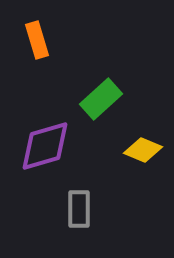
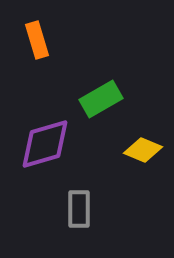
green rectangle: rotated 12 degrees clockwise
purple diamond: moved 2 px up
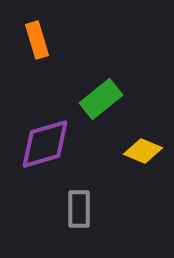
green rectangle: rotated 9 degrees counterclockwise
yellow diamond: moved 1 px down
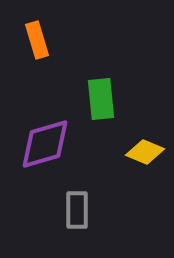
green rectangle: rotated 57 degrees counterclockwise
yellow diamond: moved 2 px right, 1 px down
gray rectangle: moved 2 px left, 1 px down
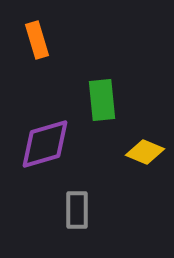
green rectangle: moved 1 px right, 1 px down
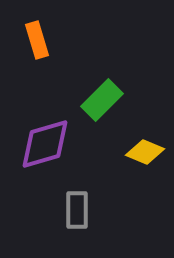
green rectangle: rotated 51 degrees clockwise
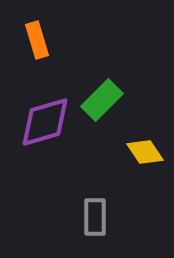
purple diamond: moved 22 px up
yellow diamond: rotated 33 degrees clockwise
gray rectangle: moved 18 px right, 7 px down
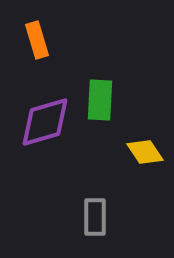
green rectangle: moved 2 px left; rotated 42 degrees counterclockwise
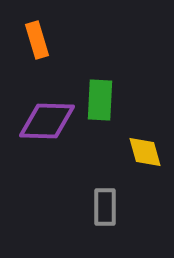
purple diamond: moved 2 px right, 1 px up; rotated 18 degrees clockwise
yellow diamond: rotated 18 degrees clockwise
gray rectangle: moved 10 px right, 10 px up
